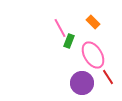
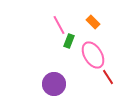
pink line: moved 1 px left, 3 px up
purple circle: moved 28 px left, 1 px down
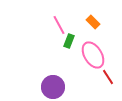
purple circle: moved 1 px left, 3 px down
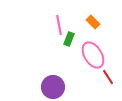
pink line: rotated 18 degrees clockwise
green rectangle: moved 2 px up
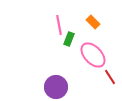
pink ellipse: rotated 12 degrees counterclockwise
red line: moved 2 px right
purple circle: moved 3 px right
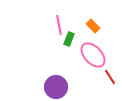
orange rectangle: moved 4 px down
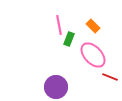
red line: rotated 35 degrees counterclockwise
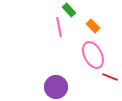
pink line: moved 2 px down
green rectangle: moved 29 px up; rotated 64 degrees counterclockwise
pink ellipse: rotated 16 degrees clockwise
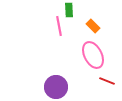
green rectangle: rotated 40 degrees clockwise
pink line: moved 1 px up
red line: moved 3 px left, 4 px down
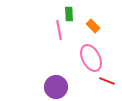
green rectangle: moved 4 px down
pink line: moved 4 px down
pink ellipse: moved 2 px left, 3 px down
